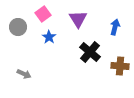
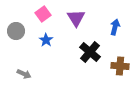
purple triangle: moved 2 px left, 1 px up
gray circle: moved 2 px left, 4 px down
blue star: moved 3 px left, 3 px down
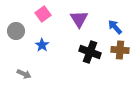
purple triangle: moved 3 px right, 1 px down
blue arrow: rotated 56 degrees counterclockwise
blue star: moved 4 px left, 5 px down
black cross: rotated 20 degrees counterclockwise
brown cross: moved 16 px up
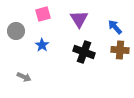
pink square: rotated 21 degrees clockwise
black cross: moved 6 px left
gray arrow: moved 3 px down
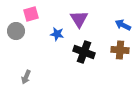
pink square: moved 12 px left
blue arrow: moved 8 px right, 2 px up; rotated 21 degrees counterclockwise
blue star: moved 15 px right, 11 px up; rotated 24 degrees counterclockwise
gray arrow: moved 2 px right; rotated 88 degrees clockwise
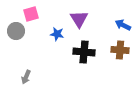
black cross: rotated 15 degrees counterclockwise
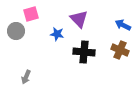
purple triangle: rotated 12 degrees counterclockwise
brown cross: rotated 18 degrees clockwise
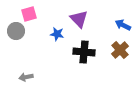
pink square: moved 2 px left
brown cross: rotated 24 degrees clockwise
gray arrow: rotated 56 degrees clockwise
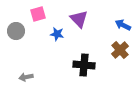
pink square: moved 9 px right
black cross: moved 13 px down
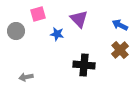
blue arrow: moved 3 px left
